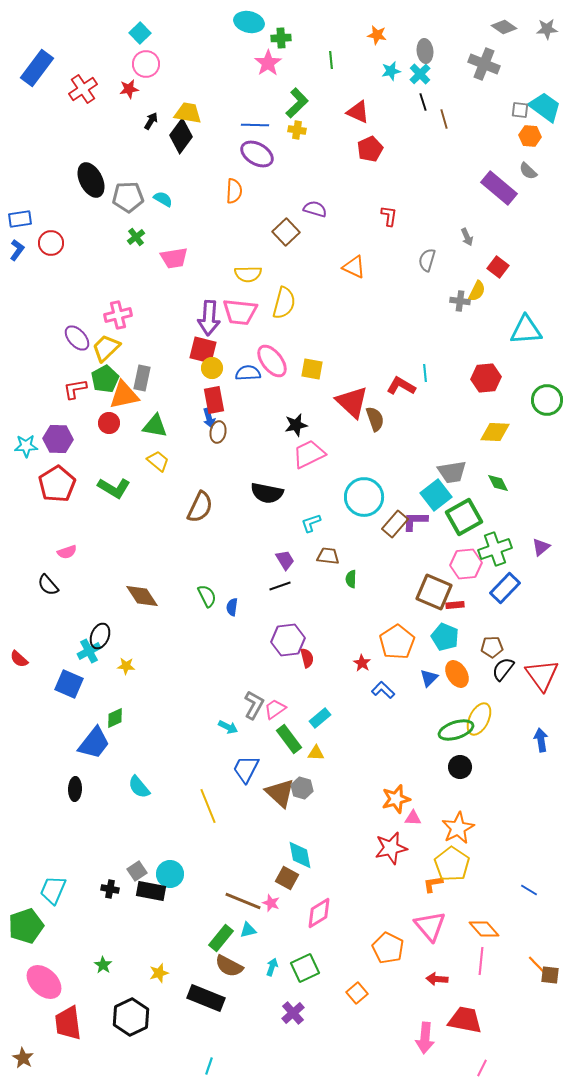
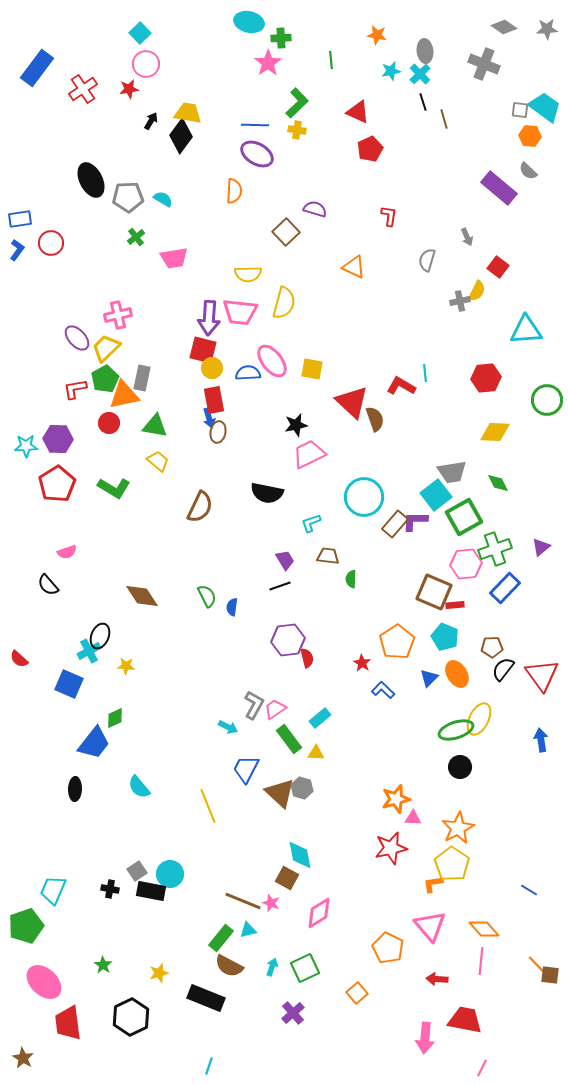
gray cross at (460, 301): rotated 18 degrees counterclockwise
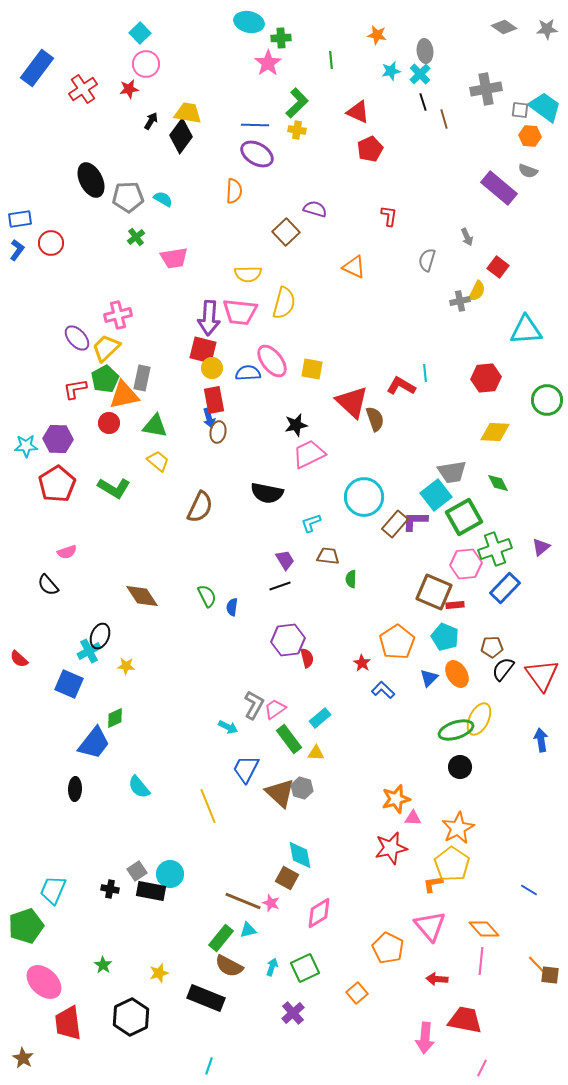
gray cross at (484, 64): moved 2 px right, 25 px down; rotated 32 degrees counterclockwise
gray semicircle at (528, 171): rotated 24 degrees counterclockwise
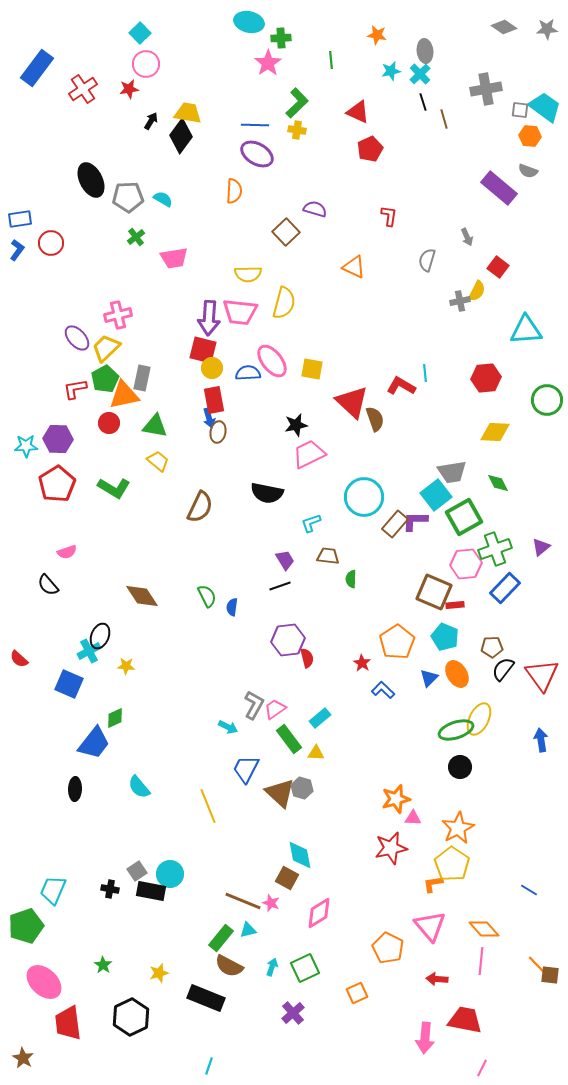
orange square at (357, 993): rotated 15 degrees clockwise
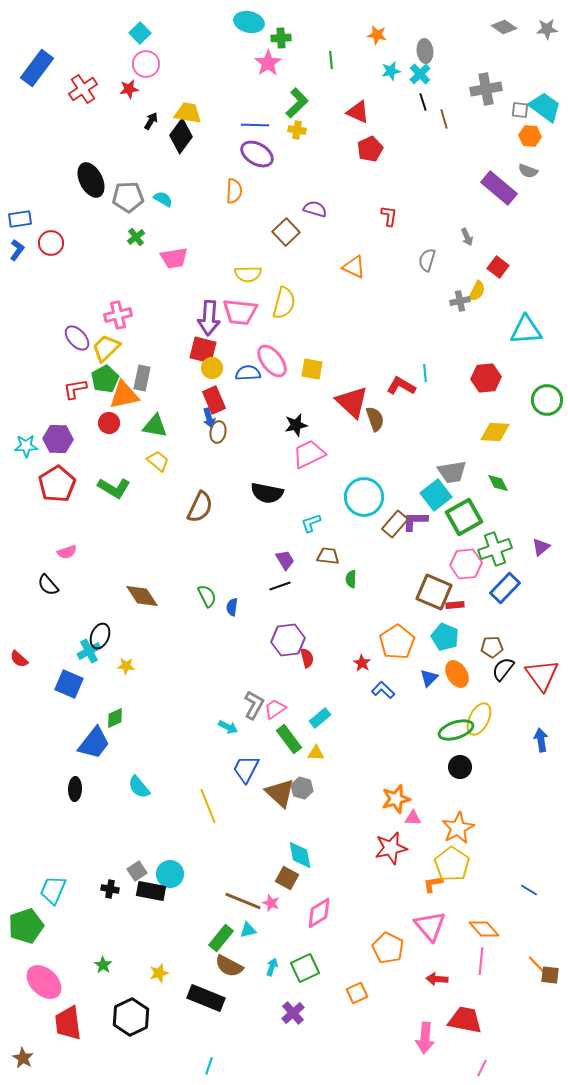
red rectangle at (214, 400): rotated 12 degrees counterclockwise
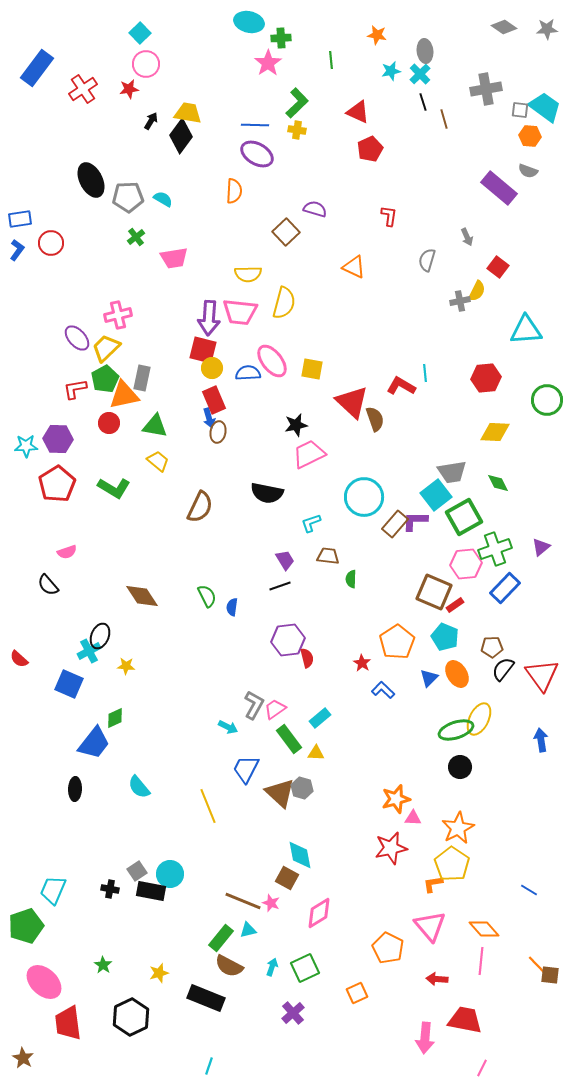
red rectangle at (455, 605): rotated 30 degrees counterclockwise
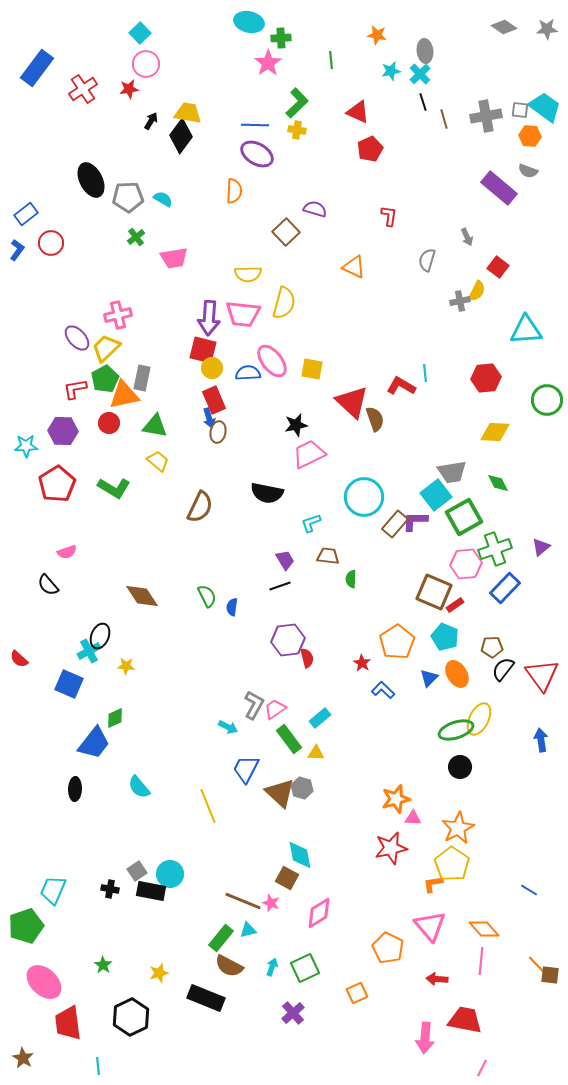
gray cross at (486, 89): moved 27 px down
blue rectangle at (20, 219): moved 6 px right, 5 px up; rotated 30 degrees counterclockwise
pink trapezoid at (240, 312): moved 3 px right, 2 px down
purple hexagon at (58, 439): moved 5 px right, 8 px up
cyan line at (209, 1066): moved 111 px left; rotated 24 degrees counterclockwise
